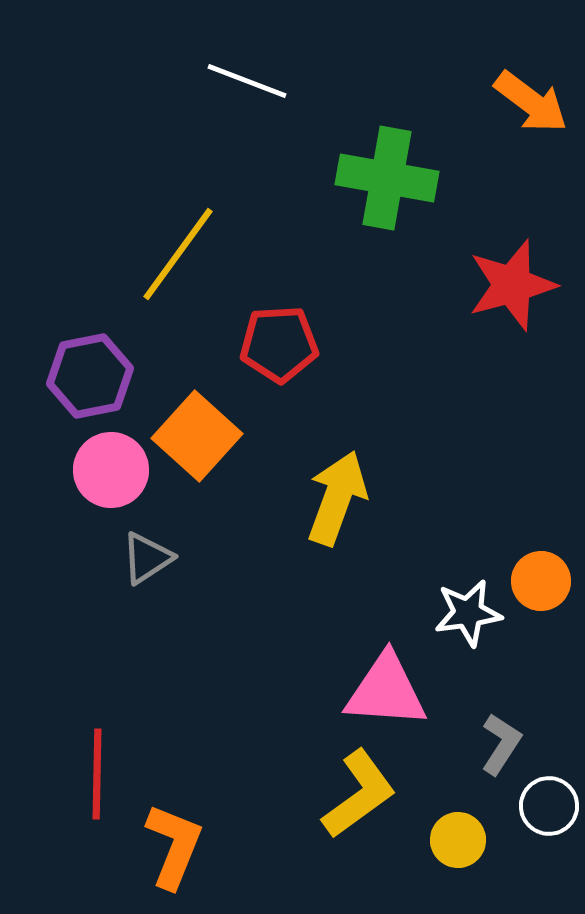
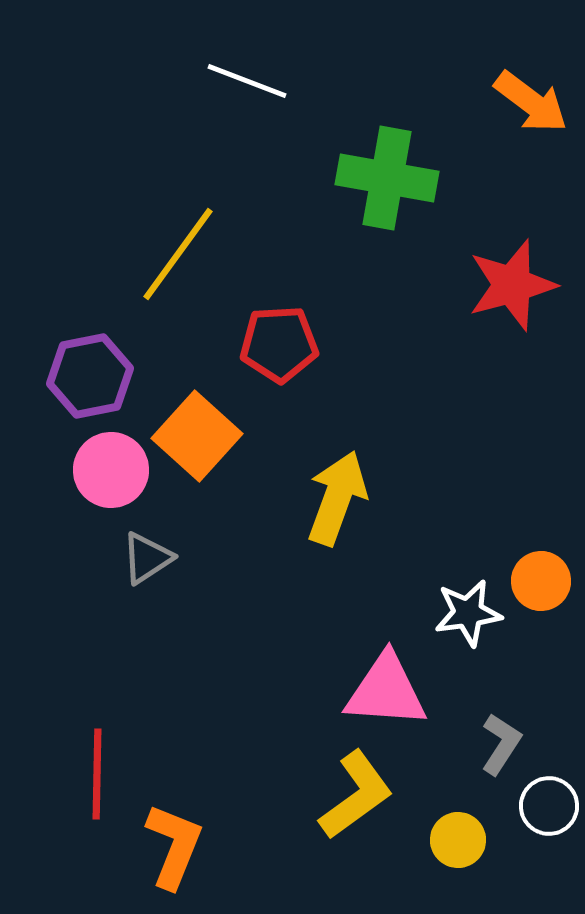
yellow L-shape: moved 3 px left, 1 px down
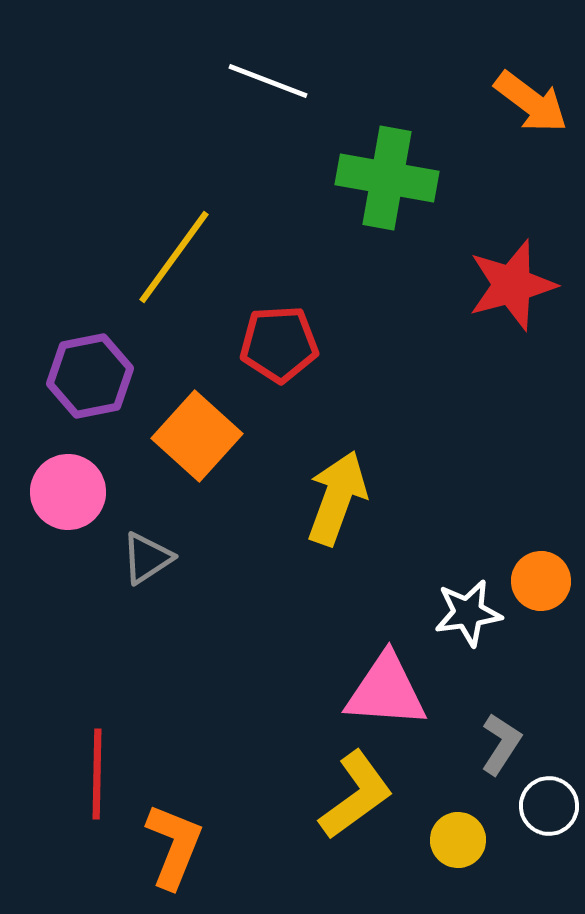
white line: moved 21 px right
yellow line: moved 4 px left, 3 px down
pink circle: moved 43 px left, 22 px down
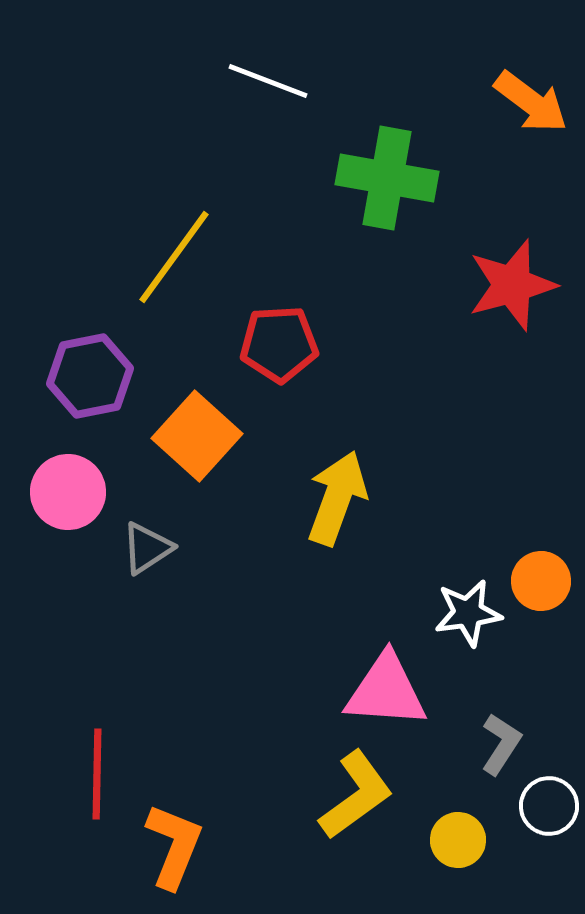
gray triangle: moved 10 px up
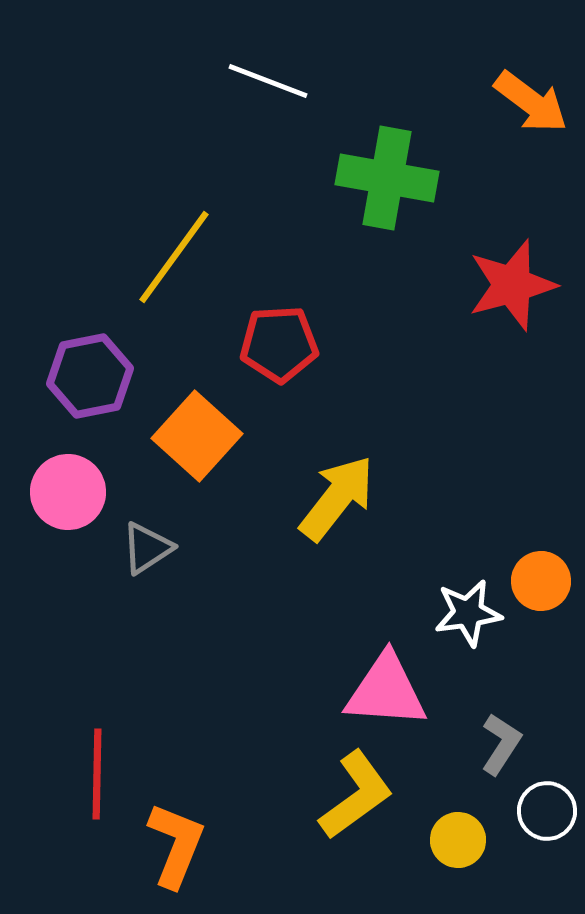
yellow arrow: rotated 18 degrees clockwise
white circle: moved 2 px left, 5 px down
orange L-shape: moved 2 px right, 1 px up
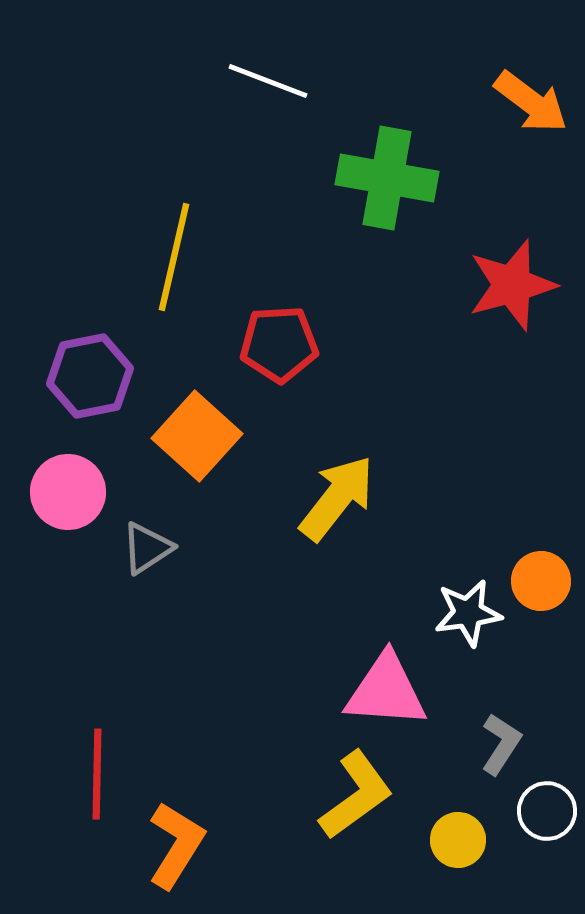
yellow line: rotated 23 degrees counterclockwise
orange L-shape: rotated 10 degrees clockwise
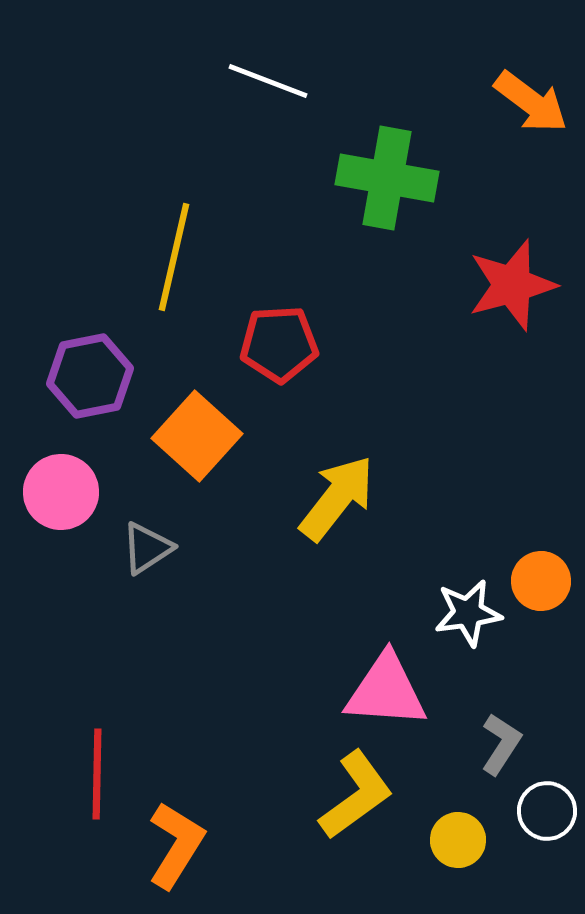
pink circle: moved 7 px left
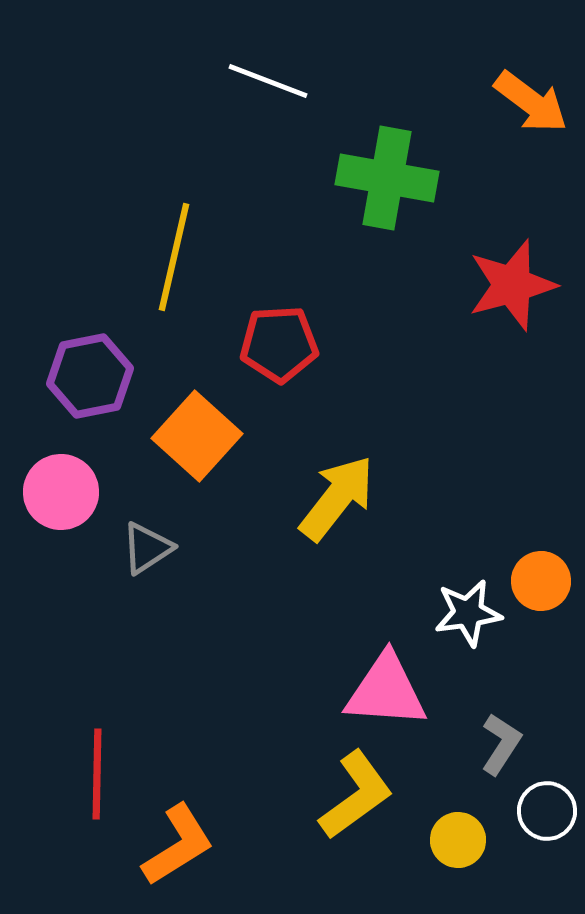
orange L-shape: moved 2 px right; rotated 26 degrees clockwise
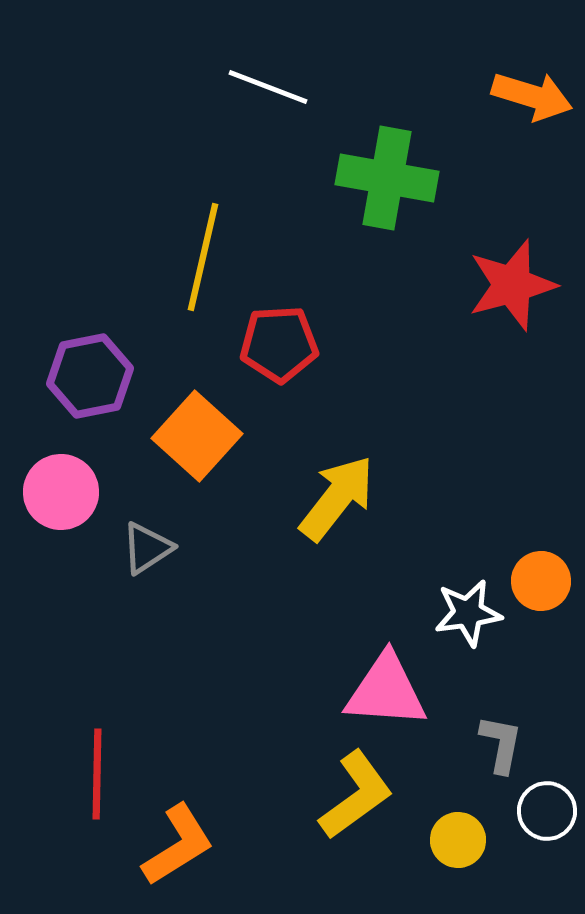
white line: moved 6 px down
orange arrow: moved 1 px right, 6 px up; rotated 20 degrees counterclockwise
yellow line: moved 29 px right
gray L-shape: rotated 22 degrees counterclockwise
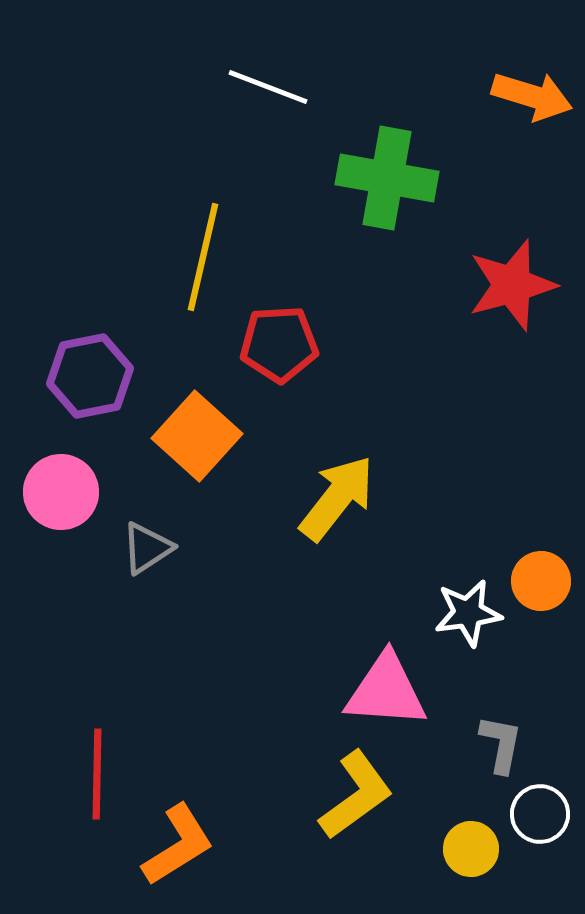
white circle: moved 7 px left, 3 px down
yellow circle: moved 13 px right, 9 px down
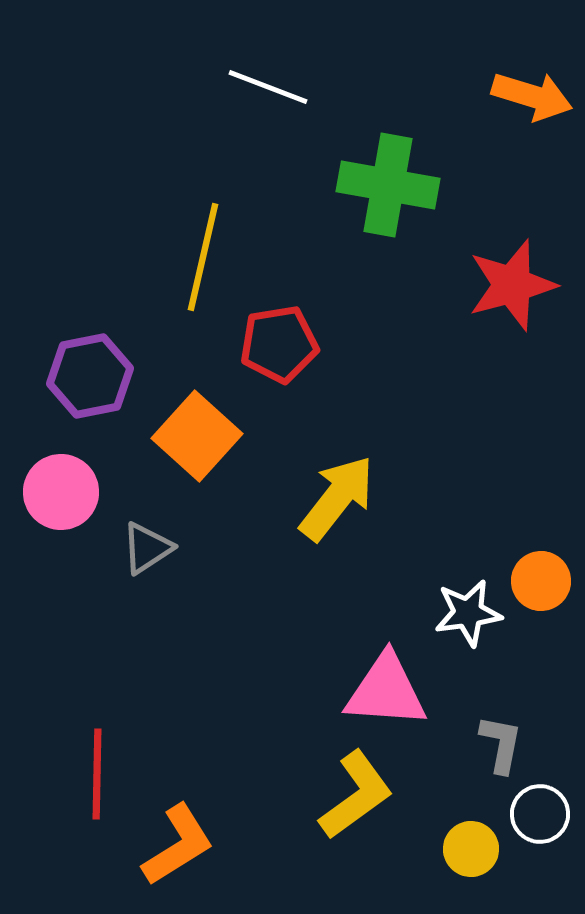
green cross: moved 1 px right, 7 px down
red pentagon: rotated 6 degrees counterclockwise
